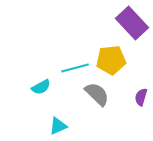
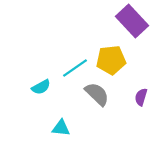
purple rectangle: moved 2 px up
cyan line: rotated 20 degrees counterclockwise
cyan triangle: moved 3 px right, 2 px down; rotated 30 degrees clockwise
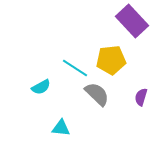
cyan line: rotated 68 degrees clockwise
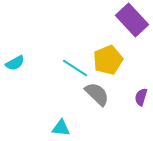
purple rectangle: moved 1 px up
yellow pentagon: moved 3 px left; rotated 16 degrees counterclockwise
cyan semicircle: moved 26 px left, 24 px up
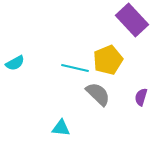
cyan line: rotated 20 degrees counterclockwise
gray semicircle: moved 1 px right
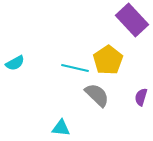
yellow pentagon: rotated 12 degrees counterclockwise
gray semicircle: moved 1 px left, 1 px down
